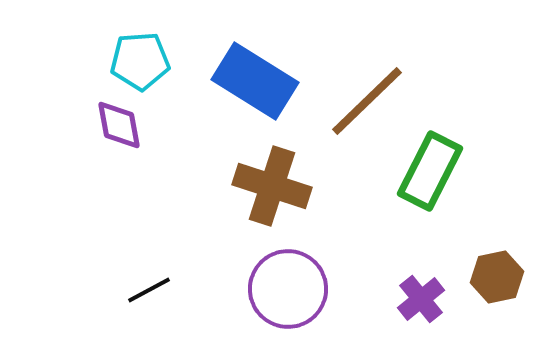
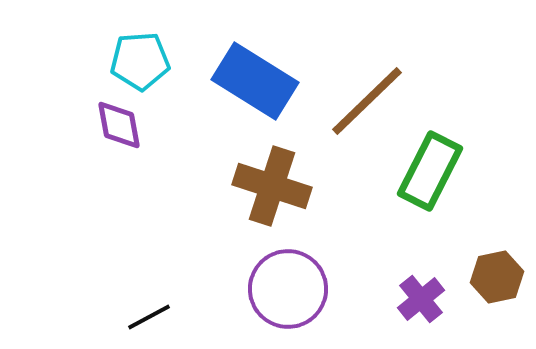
black line: moved 27 px down
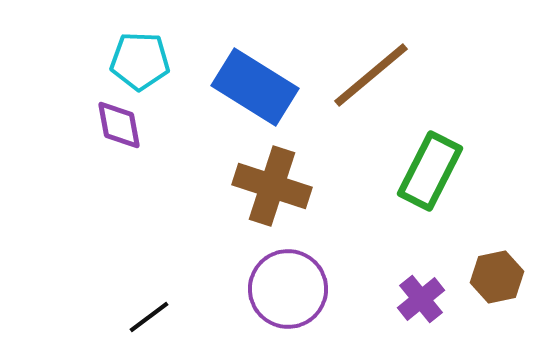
cyan pentagon: rotated 6 degrees clockwise
blue rectangle: moved 6 px down
brown line: moved 4 px right, 26 px up; rotated 4 degrees clockwise
black line: rotated 9 degrees counterclockwise
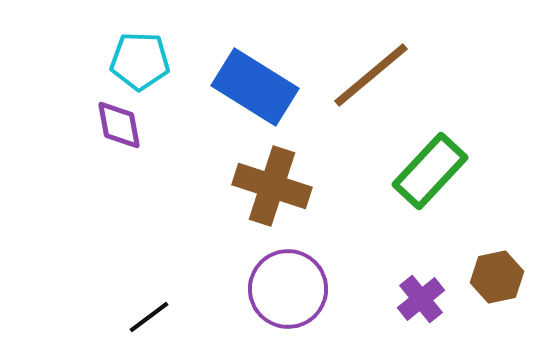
green rectangle: rotated 16 degrees clockwise
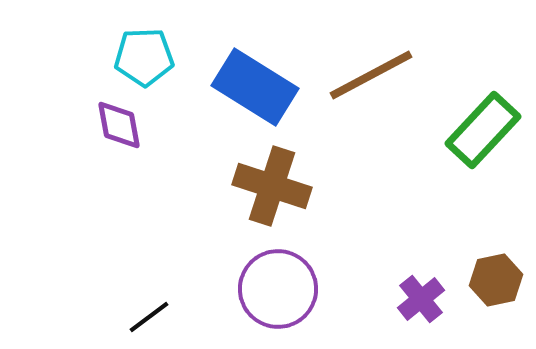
cyan pentagon: moved 4 px right, 4 px up; rotated 4 degrees counterclockwise
brown line: rotated 12 degrees clockwise
green rectangle: moved 53 px right, 41 px up
brown hexagon: moved 1 px left, 3 px down
purple circle: moved 10 px left
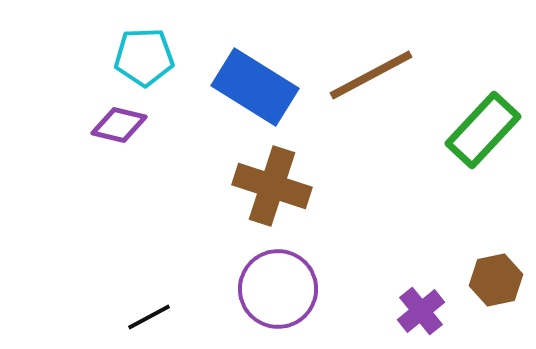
purple diamond: rotated 66 degrees counterclockwise
purple cross: moved 12 px down
black line: rotated 9 degrees clockwise
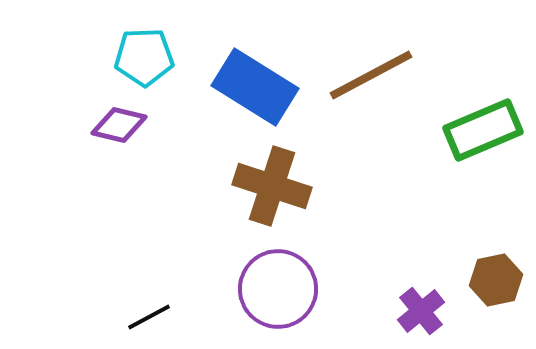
green rectangle: rotated 24 degrees clockwise
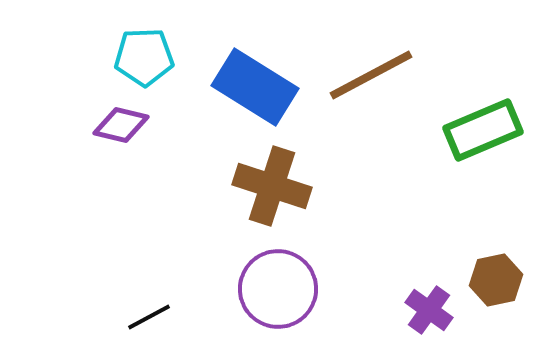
purple diamond: moved 2 px right
purple cross: moved 8 px right, 1 px up; rotated 15 degrees counterclockwise
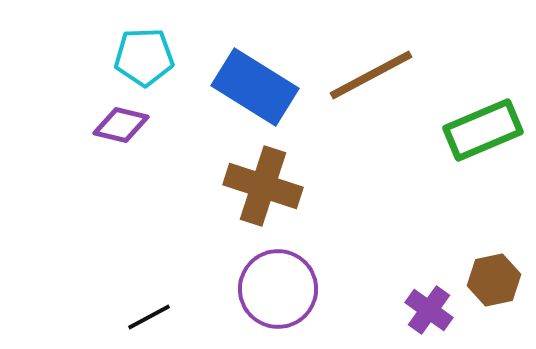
brown cross: moved 9 px left
brown hexagon: moved 2 px left
